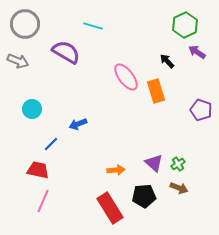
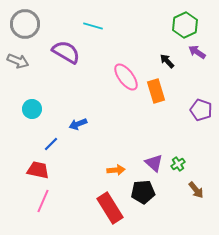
brown arrow: moved 17 px right, 2 px down; rotated 30 degrees clockwise
black pentagon: moved 1 px left, 4 px up
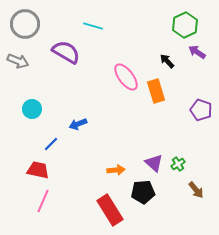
red rectangle: moved 2 px down
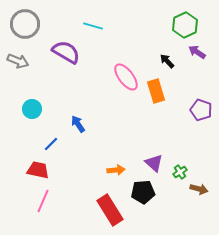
blue arrow: rotated 78 degrees clockwise
green cross: moved 2 px right, 8 px down
brown arrow: moved 3 px right, 1 px up; rotated 36 degrees counterclockwise
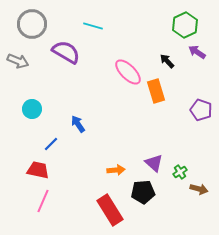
gray circle: moved 7 px right
pink ellipse: moved 2 px right, 5 px up; rotated 8 degrees counterclockwise
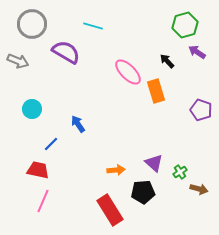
green hexagon: rotated 10 degrees clockwise
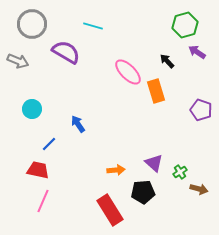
blue line: moved 2 px left
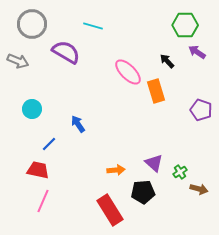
green hexagon: rotated 15 degrees clockwise
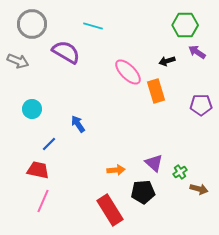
black arrow: rotated 63 degrees counterclockwise
purple pentagon: moved 5 px up; rotated 20 degrees counterclockwise
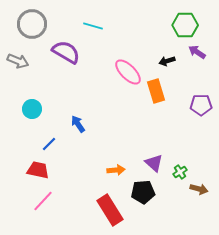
pink line: rotated 20 degrees clockwise
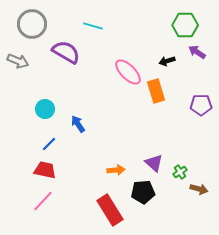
cyan circle: moved 13 px right
red trapezoid: moved 7 px right
